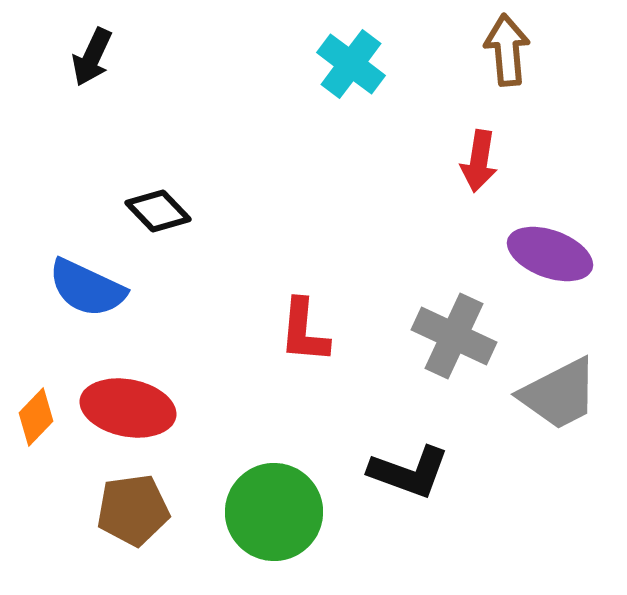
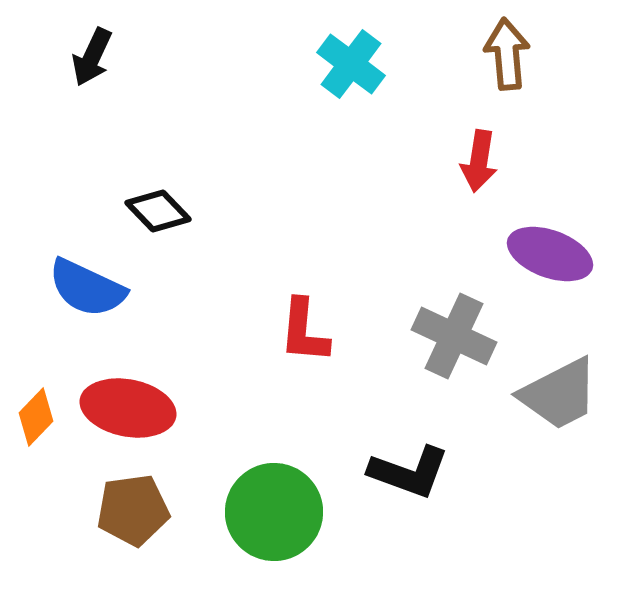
brown arrow: moved 4 px down
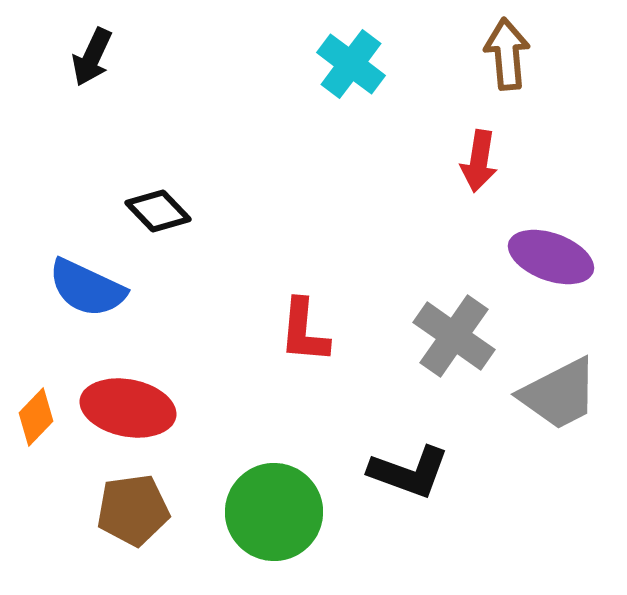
purple ellipse: moved 1 px right, 3 px down
gray cross: rotated 10 degrees clockwise
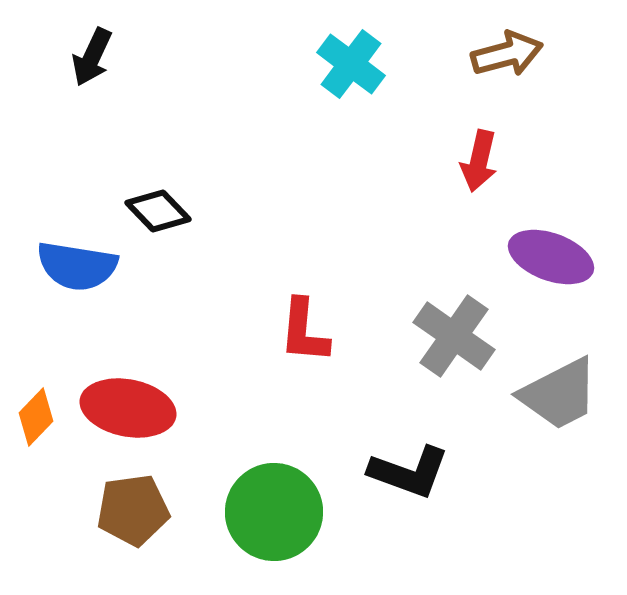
brown arrow: rotated 80 degrees clockwise
red arrow: rotated 4 degrees clockwise
blue semicircle: moved 10 px left, 22 px up; rotated 16 degrees counterclockwise
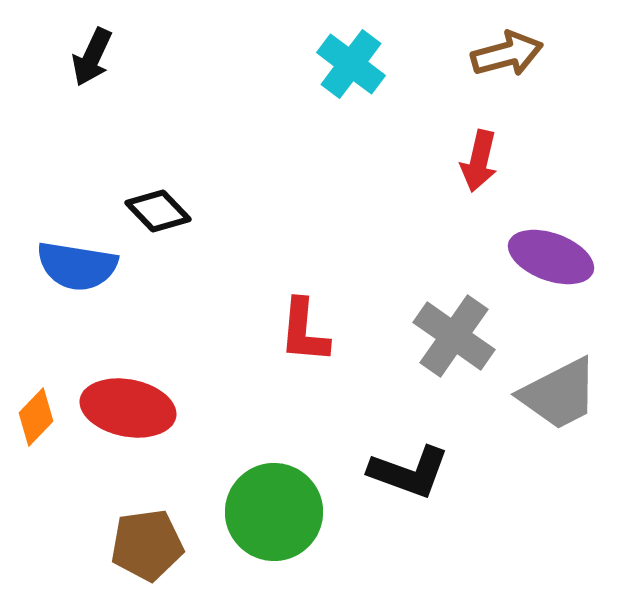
brown pentagon: moved 14 px right, 35 px down
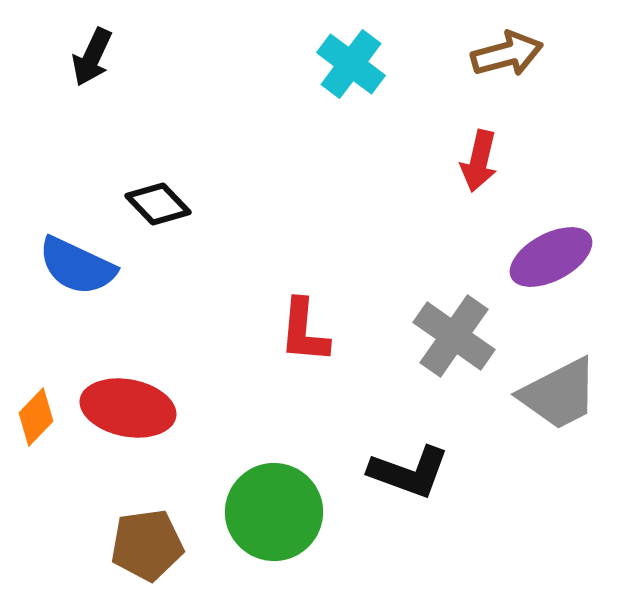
black diamond: moved 7 px up
purple ellipse: rotated 48 degrees counterclockwise
blue semicircle: rotated 16 degrees clockwise
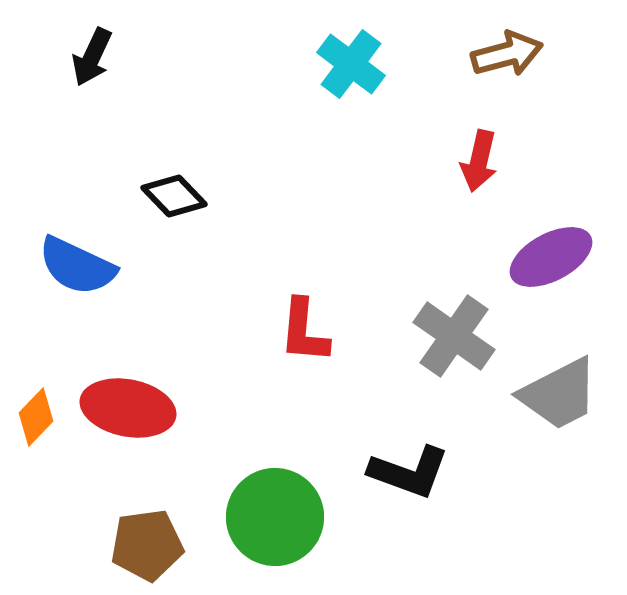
black diamond: moved 16 px right, 8 px up
green circle: moved 1 px right, 5 px down
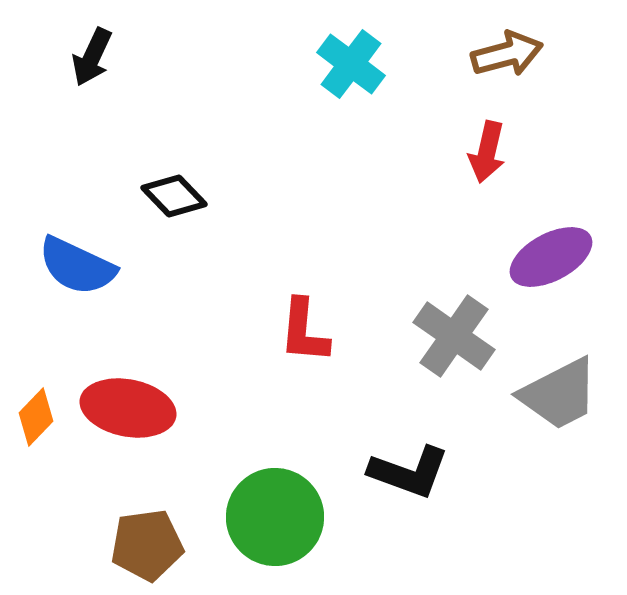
red arrow: moved 8 px right, 9 px up
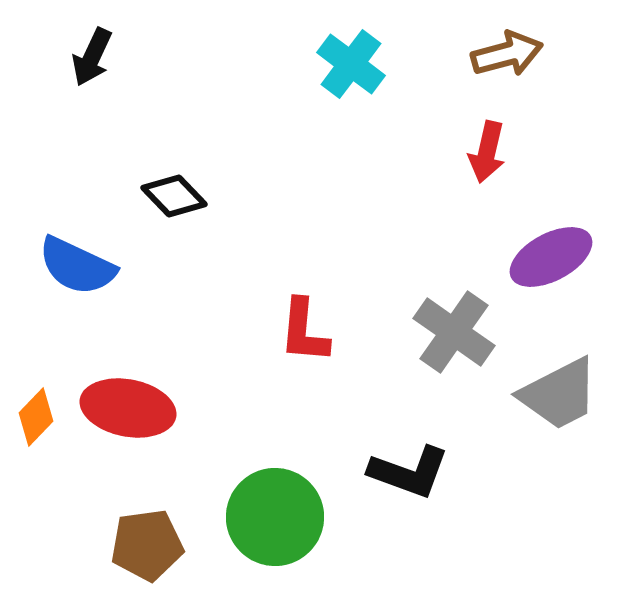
gray cross: moved 4 px up
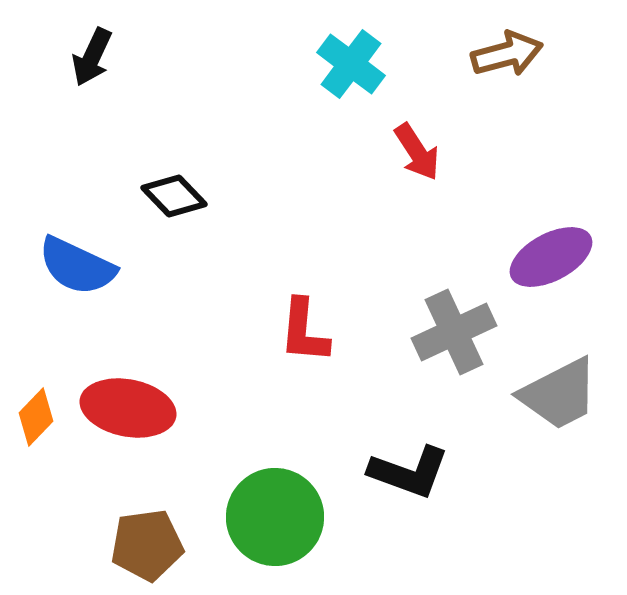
red arrow: moved 70 px left; rotated 46 degrees counterclockwise
gray cross: rotated 30 degrees clockwise
